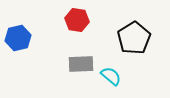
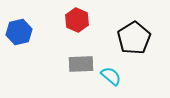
red hexagon: rotated 15 degrees clockwise
blue hexagon: moved 1 px right, 6 px up
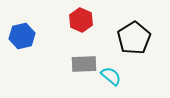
red hexagon: moved 4 px right
blue hexagon: moved 3 px right, 4 px down
gray rectangle: moved 3 px right
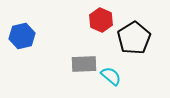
red hexagon: moved 20 px right
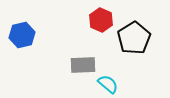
blue hexagon: moved 1 px up
gray rectangle: moved 1 px left, 1 px down
cyan semicircle: moved 3 px left, 8 px down
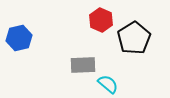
blue hexagon: moved 3 px left, 3 px down
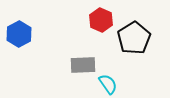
blue hexagon: moved 4 px up; rotated 15 degrees counterclockwise
cyan semicircle: rotated 15 degrees clockwise
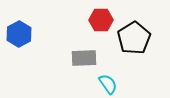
red hexagon: rotated 25 degrees counterclockwise
gray rectangle: moved 1 px right, 7 px up
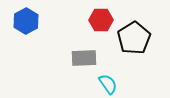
blue hexagon: moved 7 px right, 13 px up
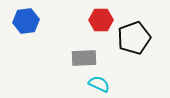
blue hexagon: rotated 20 degrees clockwise
black pentagon: rotated 12 degrees clockwise
cyan semicircle: moved 9 px left; rotated 30 degrees counterclockwise
